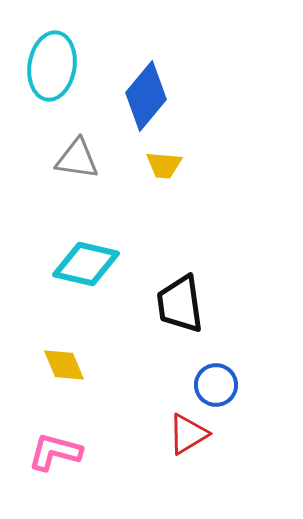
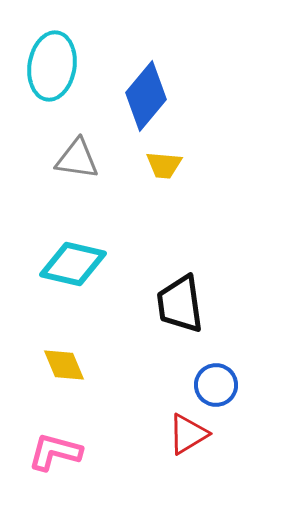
cyan diamond: moved 13 px left
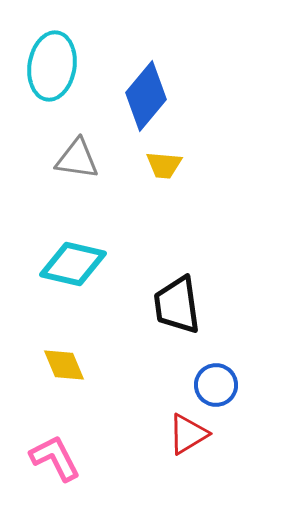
black trapezoid: moved 3 px left, 1 px down
pink L-shape: moved 6 px down; rotated 48 degrees clockwise
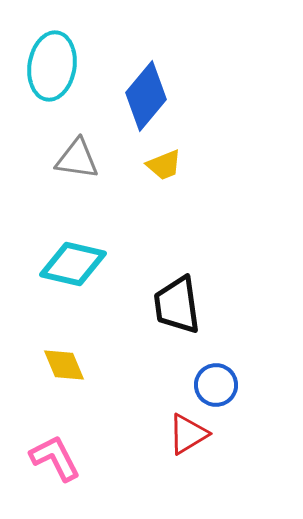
yellow trapezoid: rotated 27 degrees counterclockwise
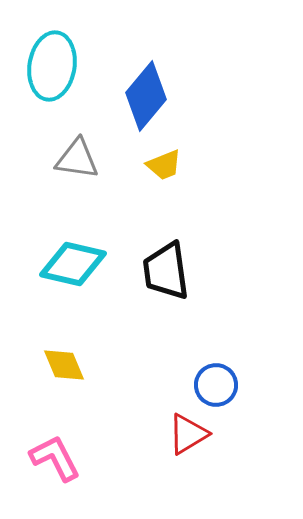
black trapezoid: moved 11 px left, 34 px up
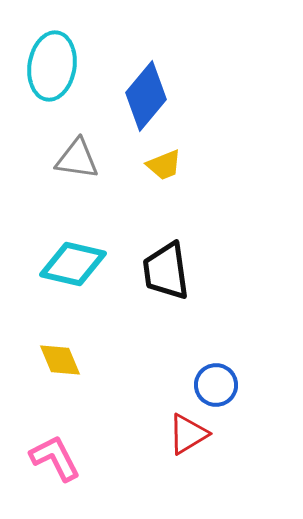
yellow diamond: moved 4 px left, 5 px up
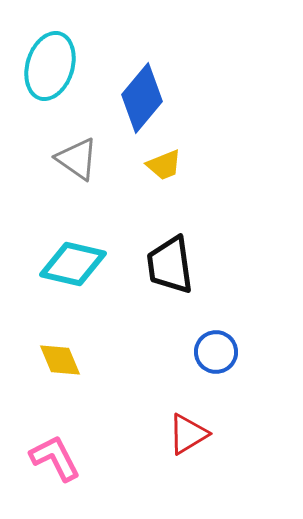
cyan ellipse: moved 2 px left; rotated 8 degrees clockwise
blue diamond: moved 4 px left, 2 px down
gray triangle: rotated 27 degrees clockwise
black trapezoid: moved 4 px right, 6 px up
blue circle: moved 33 px up
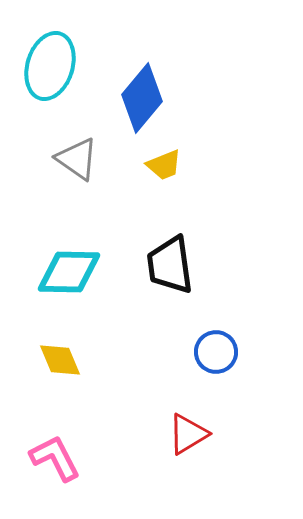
cyan diamond: moved 4 px left, 8 px down; rotated 12 degrees counterclockwise
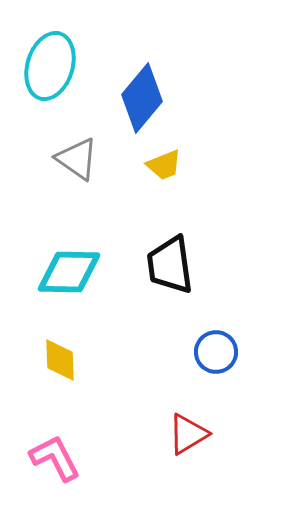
yellow diamond: rotated 21 degrees clockwise
